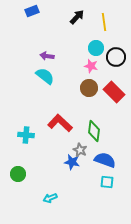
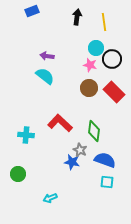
black arrow: rotated 35 degrees counterclockwise
black circle: moved 4 px left, 2 px down
pink star: moved 1 px left, 1 px up
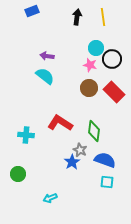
yellow line: moved 1 px left, 5 px up
red L-shape: rotated 10 degrees counterclockwise
blue star: rotated 28 degrees clockwise
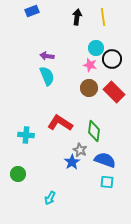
cyan semicircle: moved 2 px right; rotated 30 degrees clockwise
cyan arrow: rotated 40 degrees counterclockwise
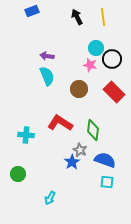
black arrow: rotated 35 degrees counterclockwise
brown circle: moved 10 px left, 1 px down
green diamond: moved 1 px left, 1 px up
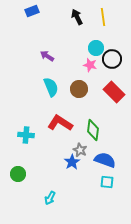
purple arrow: rotated 24 degrees clockwise
cyan semicircle: moved 4 px right, 11 px down
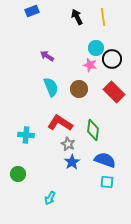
gray star: moved 12 px left, 6 px up
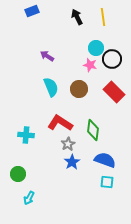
gray star: rotated 16 degrees clockwise
cyan arrow: moved 21 px left
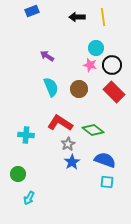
black arrow: rotated 63 degrees counterclockwise
black circle: moved 6 px down
green diamond: rotated 60 degrees counterclockwise
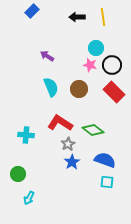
blue rectangle: rotated 24 degrees counterclockwise
